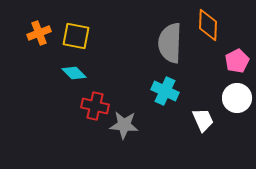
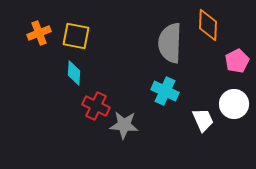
cyan diamond: rotated 50 degrees clockwise
white circle: moved 3 px left, 6 px down
red cross: moved 1 px right; rotated 12 degrees clockwise
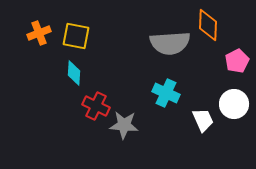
gray semicircle: rotated 96 degrees counterclockwise
cyan cross: moved 1 px right, 2 px down
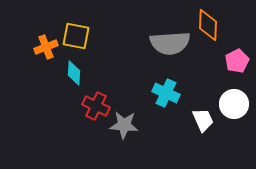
orange cross: moved 7 px right, 14 px down
